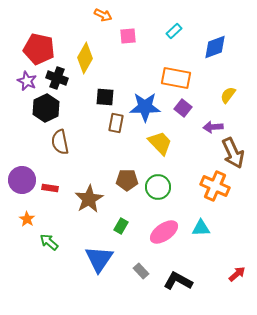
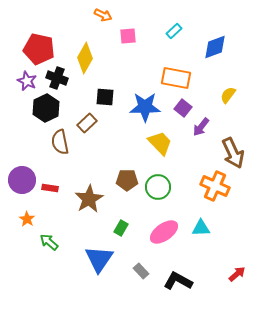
brown rectangle: moved 29 px left; rotated 36 degrees clockwise
purple arrow: moved 12 px left; rotated 48 degrees counterclockwise
green rectangle: moved 2 px down
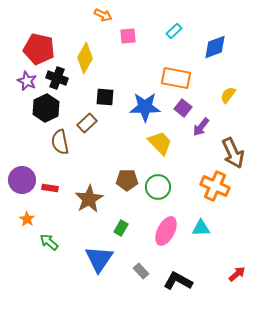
pink ellipse: moved 2 px right, 1 px up; rotated 28 degrees counterclockwise
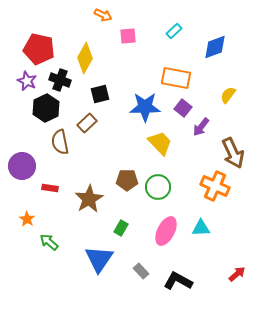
black cross: moved 3 px right, 2 px down
black square: moved 5 px left, 3 px up; rotated 18 degrees counterclockwise
purple circle: moved 14 px up
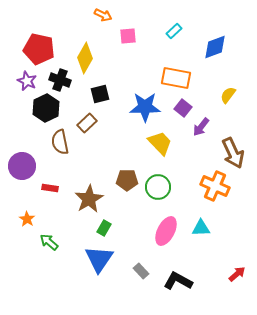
green rectangle: moved 17 px left
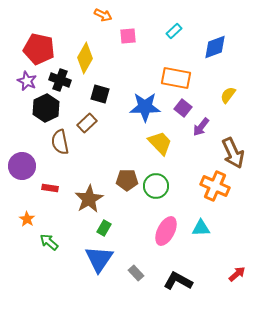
black square: rotated 30 degrees clockwise
green circle: moved 2 px left, 1 px up
gray rectangle: moved 5 px left, 2 px down
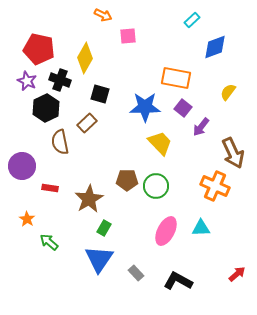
cyan rectangle: moved 18 px right, 11 px up
yellow semicircle: moved 3 px up
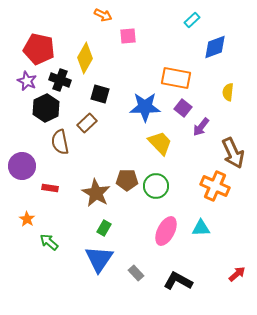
yellow semicircle: rotated 30 degrees counterclockwise
brown star: moved 7 px right, 6 px up; rotated 12 degrees counterclockwise
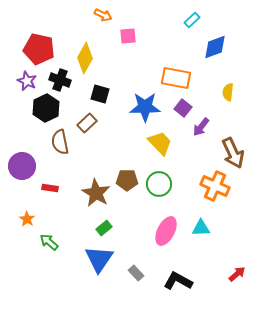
green circle: moved 3 px right, 2 px up
green rectangle: rotated 21 degrees clockwise
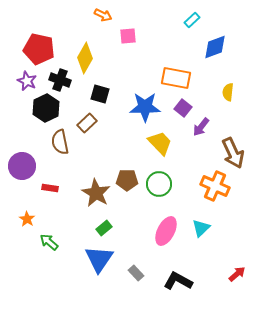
cyan triangle: rotated 42 degrees counterclockwise
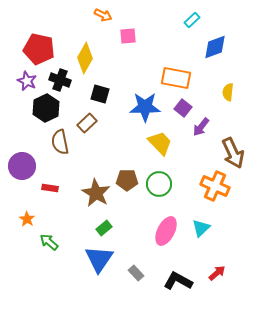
red arrow: moved 20 px left, 1 px up
